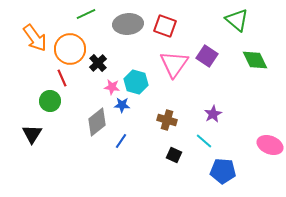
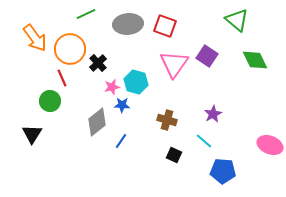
pink star: rotated 21 degrees counterclockwise
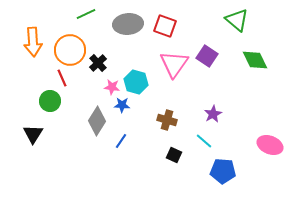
orange arrow: moved 2 px left, 4 px down; rotated 32 degrees clockwise
orange circle: moved 1 px down
pink star: rotated 21 degrees clockwise
gray diamond: moved 1 px up; rotated 20 degrees counterclockwise
black triangle: moved 1 px right
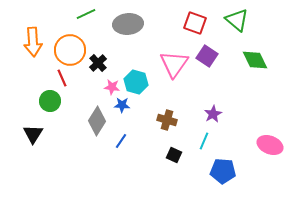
red square: moved 30 px right, 3 px up
cyan line: rotated 72 degrees clockwise
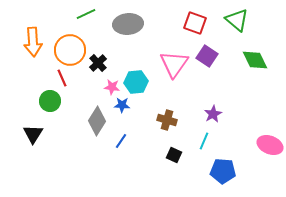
cyan hexagon: rotated 20 degrees counterclockwise
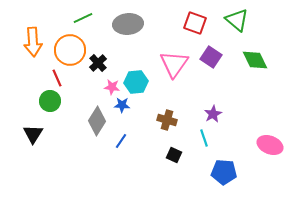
green line: moved 3 px left, 4 px down
purple square: moved 4 px right, 1 px down
red line: moved 5 px left
cyan line: moved 3 px up; rotated 42 degrees counterclockwise
blue pentagon: moved 1 px right, 1 px down
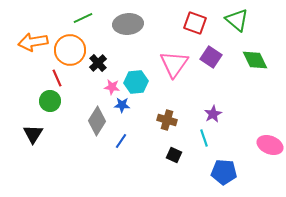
orange arrow: rotated 84 degrees clockwise
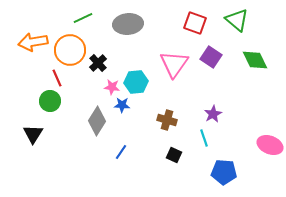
blue line: moved 11 px down
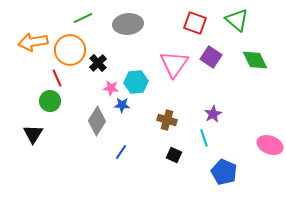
pink star: moved 1 px left, 1 px down
blue pentagon: rotated 20 degrees clockwise
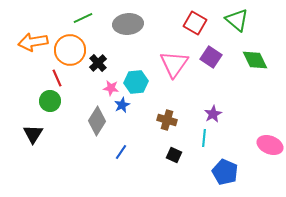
red square: rotated 10 degrees clockwise
blue star: rotated 28 degrees counterclockwise
cyan line: rotated 24 degrees clockwise
blue pentagon: moved 1 px right
